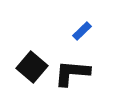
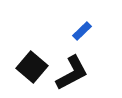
black L-shape: rotated 147 degrees clockwise
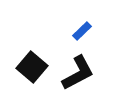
black L-shape: moved 6 px right
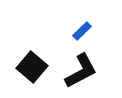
black L-shape: moved 3 px right, 2 px up
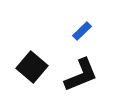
black L-shape: moved 4 px down; rotated 6 degrees clockwise
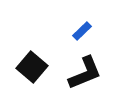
black L-shape: moved 4 px right, 2 px up
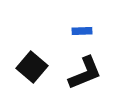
blue rectangle: rotated 42 degrees clockwise
